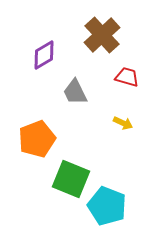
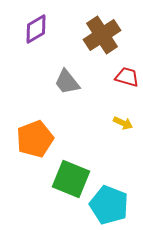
brown cross: rotated 9 degrees clockwise
purple diamond: moved 8 px left, 26 px up
gray trapezoid: moved 8 px left, 10 px up; rotated 12 degrees counterclockwise
orange pentagon: moved 2 px left
cyan pentagon: moved 2 px right, 1 px up
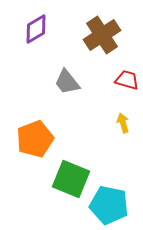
red trapezoid: moved 3 px down
yellow arrow: rotated 132 degrees counterclockwise
cyan pentagon: rotated 9 degrees counterclockwise
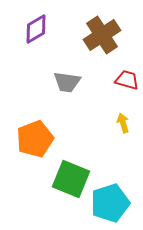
gray trapezoid: rotated 44 degrees counterclockwise
cyan pentagon: moved 1 px right, 2 px up; rotated 30 degrees counterclockwise
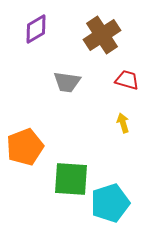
orange pentagon: moved 10 px left, 8 px down
green square: rotated 18 degrees counterclockwise
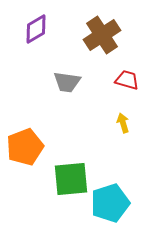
green square: rotated 9 degrees counterclockwise
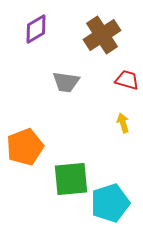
gray trapezoid: moved 1 px left
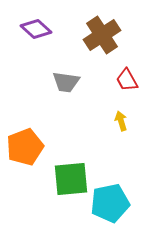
purple diamond: rotated 72 degrees clockwise
red trapezoid: rotated 135 degrees counterclockwise
yellow arrow: moved 2 px left, 2 px up
cyan pentagon: rotated 6 degrees clockwise
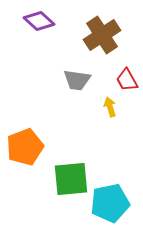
purple diamond: moved 3 px right, 8 px up
gray trapezoid: moved 11 px right, 2 px up
yellow arrow: moved 11 px left, 14 px up
